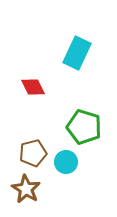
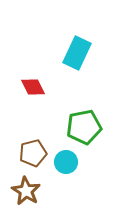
green pentagon: rotated 28 degrees counterclockwise
brown star: moved 2 px down
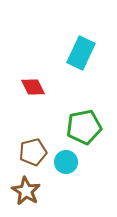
cyan rectangle: moved 4 px right
brown pentagon: moved 1 px up
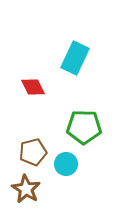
cyan rectangle: moved 6 px left, 5 px down
green pentagon: rotated 12 degrees clockwise
cyan circle: moved 2 px down
brown star: moved 2 px up
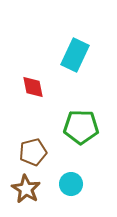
cyan rectangle: moved 3 px up
red diamond: rotated 15 degrees clockwise
green pentagon: moved 3 px left
cyan circle: moved 5 px right, 20 px down
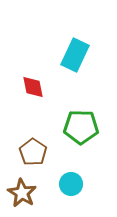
brown pentagon: rotated 24 degrees counterclockwise
brown star: moved 4 px left, 4 px down
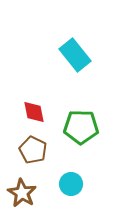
cyan rectangle: rotated 64 degrees counterclockwise
red diamond: moved 1 px right, 25 px down
brown pentagon: moved 2 px up; rotated 8 degrees counterclockwise
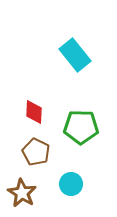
red diamond: rotated 15 degrees clockwise
brown pentagon: moved 3 px right, 2 px down
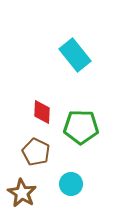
red diamond: moved 8 px right
